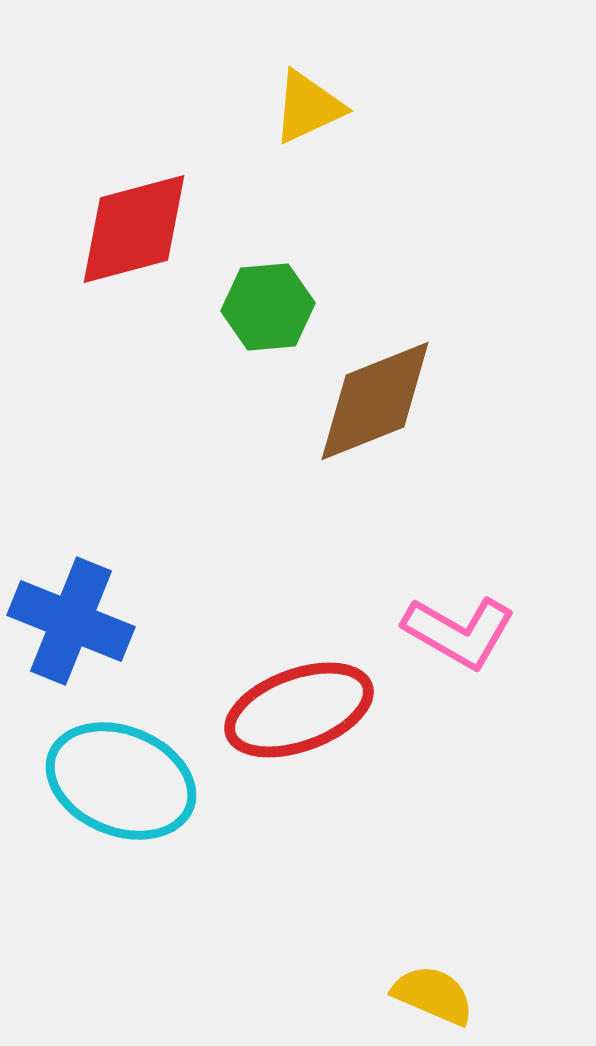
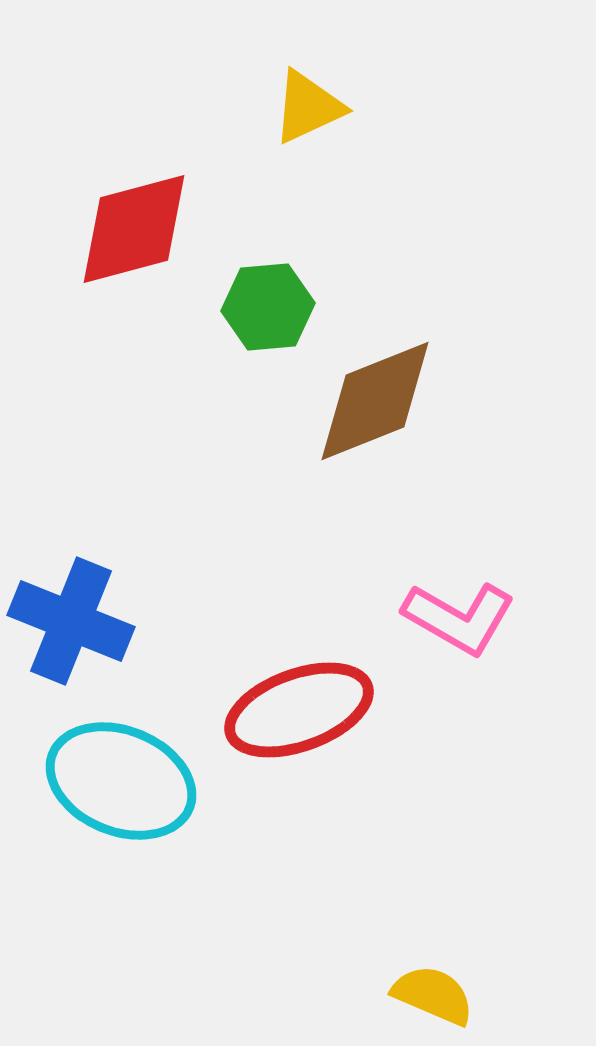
pink L-shape: moved 14 px up
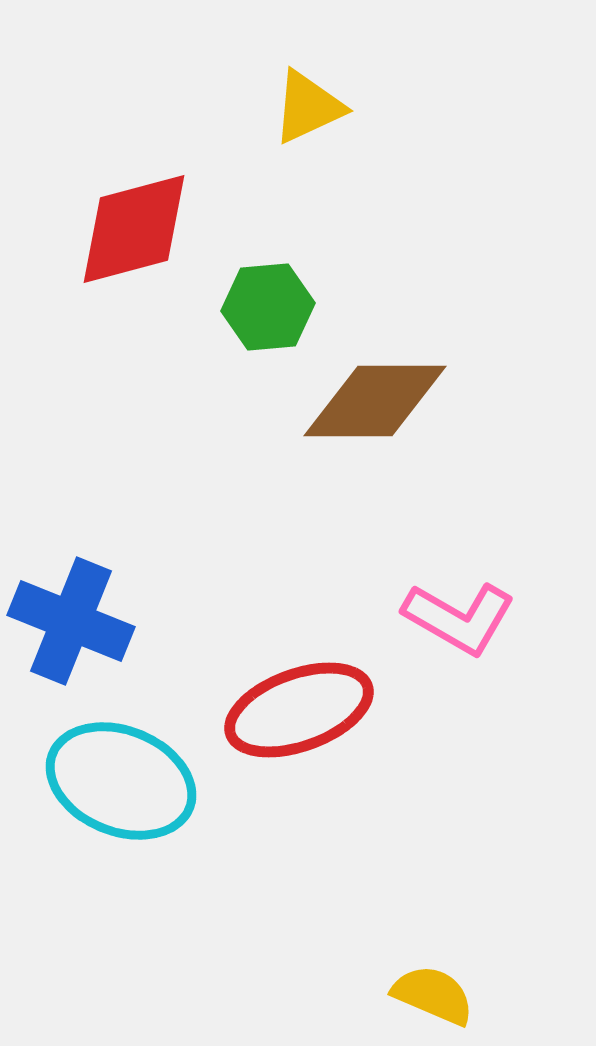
brown diamond: rotated 22 degrees clockwise
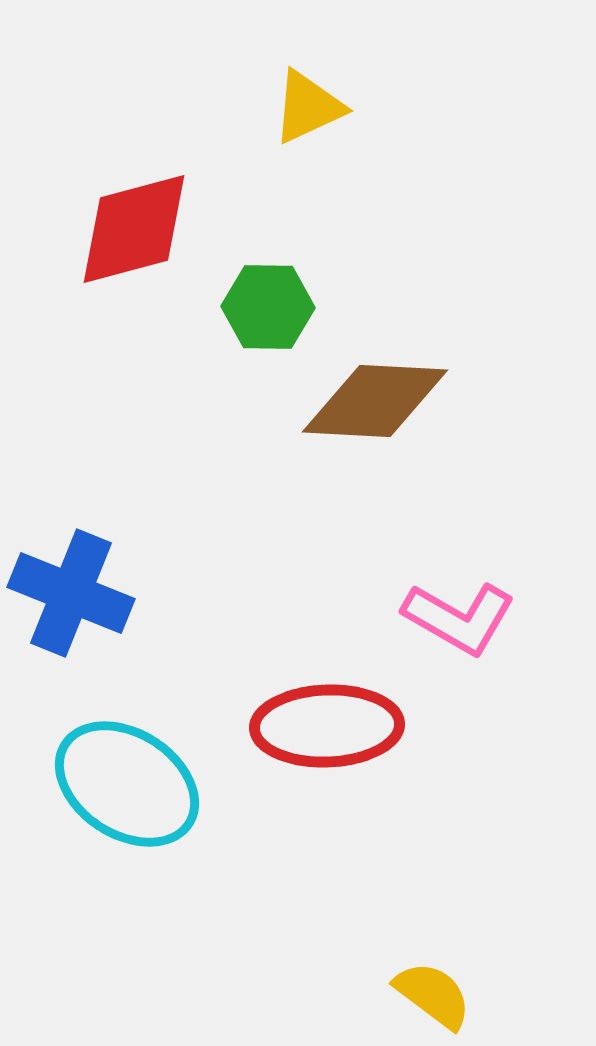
green hexagon: rotated 6 degrees clockwise
brown diamond: rotated 3 degrees clockwise
blue cross: moved 28 px up
red ellipse: moved 28 px right, 16 px down; rotated 18 degrees clockwise
cyan ellipse: moved 6 px right, 3 px down; rotated 11 degrees clockwise
yellow semicircle: rotated 14 degrees clockwise
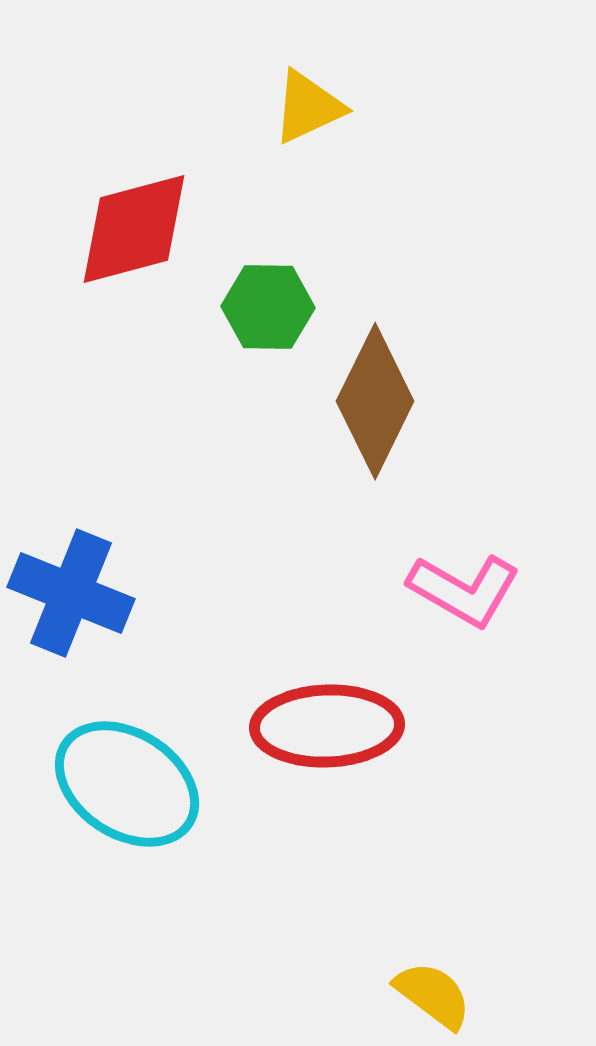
brown diamond: rotated 67 degrees counterclockwise
pink L-shape: moved 5 px right, 28 px up
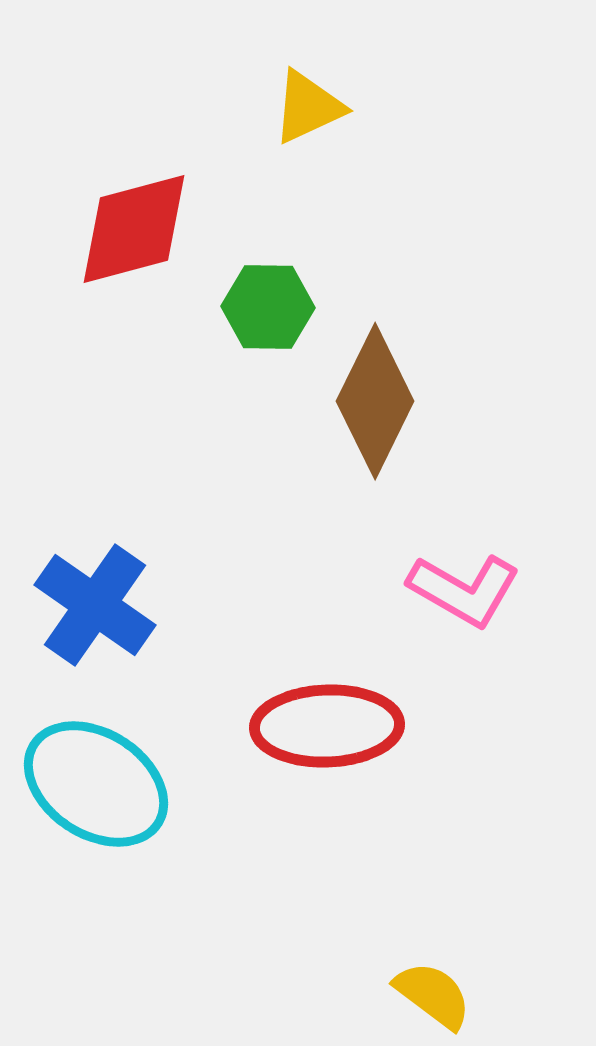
blue cross: moved 24 px right, 12 px down; rotated 13 degrees clockwise
cyan ellipse: moved 31 px left
